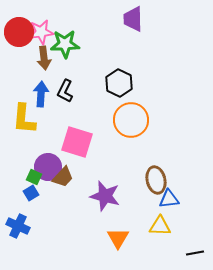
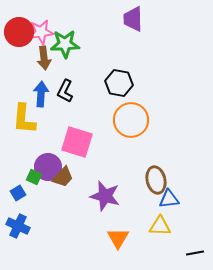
black hexagon: rotated 16 degrees counterclockwise
blue square: moved 13 px left
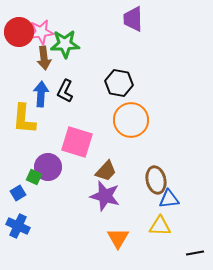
brown trapezoid: moved 43 px right, 6 px up
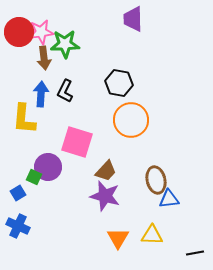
yellow triangle: moved 8 px left, 9 px down
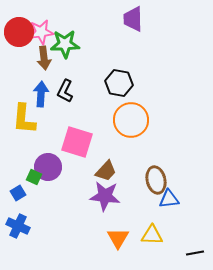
purple star: rotated 8 degrees counterclockwise
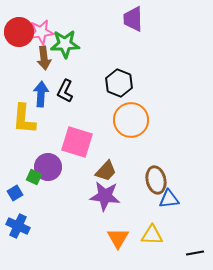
black hexagon: rotated 12 degrees clockwise
blue square: moved 3 px left
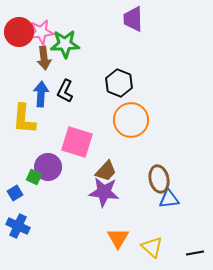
brown ellipse: moved 3 px right, 1 px up
purple star: moved 1 px left, 4 px up
yellow triangle: moved 12 px down; rotated 40 degrees clockwise
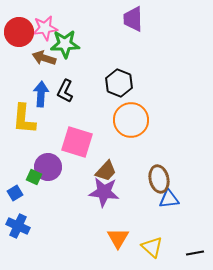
pink star: moved 4 px right, 4 px up
brown arrow: rotated 115 degrees clockwise
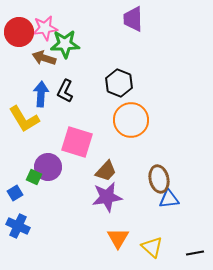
yellow L-shape: rotated 36 degrees counterclockwise
purple star: moved 3 px right, 5 px down; rotated 16 degrees counterclockwise
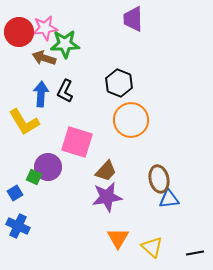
yellow L-shape: moved 3 px down
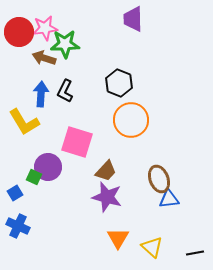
brown ellipse: rotated 8 degrees counterclockwise
purple star: rotated 24 degrees clockwise
